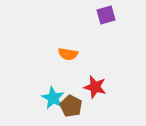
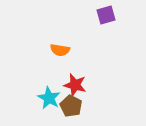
orange semicircle: moved 8 px left, 4 px up
red star: moved 20 px left, 2 px up
cyan star: moved 4 px left
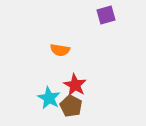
red star: rotated 15 degrees clockwise
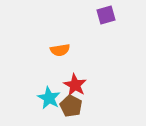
orange semicircle: rotated 18 degrees counterclockwise
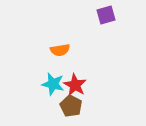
cyan star: moved 4 px right, 14 px up; rotated 15 degrees counterclockwise
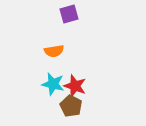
purple square: moved 37 px left, 1 px up
orange semicircle: moved 6 px left, 1 px down
red star: moved 1 px down; rotated 10 degrees counterclockwise
